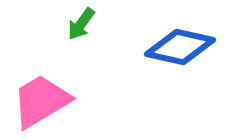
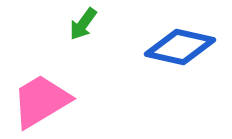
green arrow: moved 2 px right
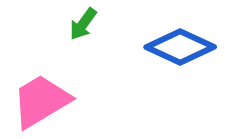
blue diamond: rotated 12 degrees clockwise
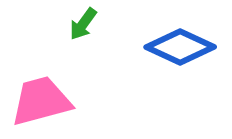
pink trapezoid: rotated 16 degrees clockwise
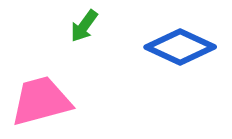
green arrow: moved 1 px right, 2 px down
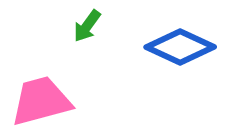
green arrow: moved 3 px right
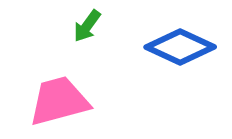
pink trapezoid: moved 18 px right
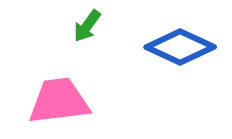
pink trapezoid: rotated 8 degrees clockwise
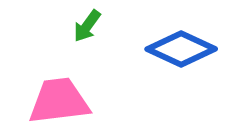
blue diamond: moved 1 px right, 2 px down
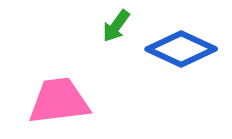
green arrow: moved 29 px right
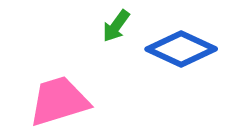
pink trapezoid: rotated 10 degrees counterclockwise
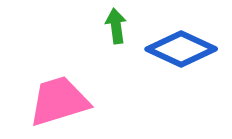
green arrow: rotated 136 degrees clockwise
